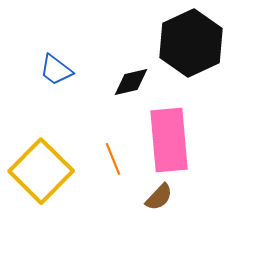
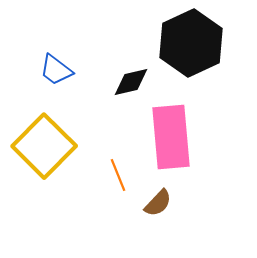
pink rectangle: moved 2 px right, 3 px up
orange line: moved 5 px right, 16 px down
yellow square: moved 3 px right, 25 px up
brown semicircle: moved 1 px left, 6 px down
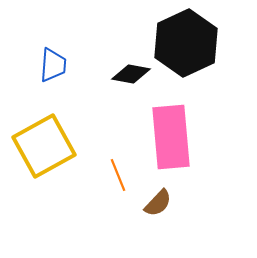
black hexagon: moved 5 px left
blue trapezoid: moved 3 px left, 5 px up; rotated 123 degrees counterclockwise
black diamond: moved 8 px up; rotated 24 degrees clockwise
yellow square: rotated 16 degrees clockwise
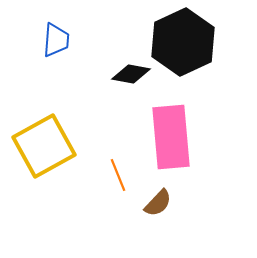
black hexagon: moved 3 px left, 1 px up
blue trapezoid: moved 3 px right, 25 px up
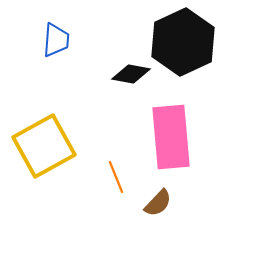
orange line: moved 2 px left, 2 px down
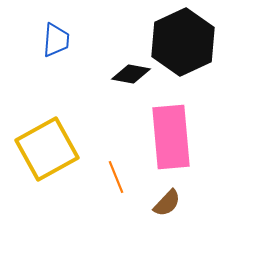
yellow square: moved 3 px right, 3 px down
brown semicircle: moved 9 px right
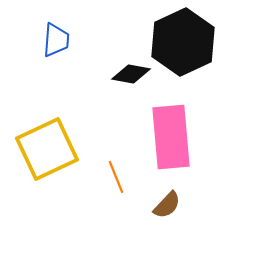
yellow square: rotated 4 degrees clockwise
brown semicircle: moved 2 px down
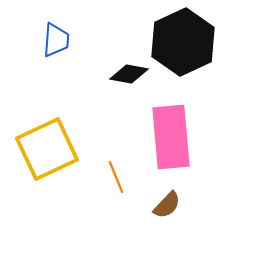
black diamond: moved 2 px left
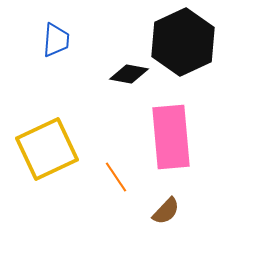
orange line: rotated 12 degrees counterclockwise
brown semicircle: moved 1 px left, 6 px down
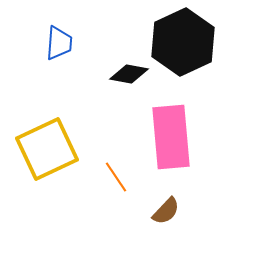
blue trapezoid: moved 3 px right, 3 px down
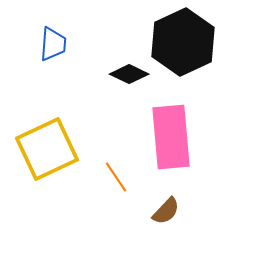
blue trapezoid: moved 6 px left, 1 px down
black diamond: rotated 15 degrees clockwise
